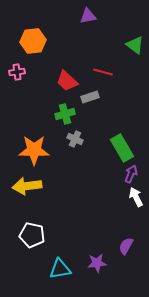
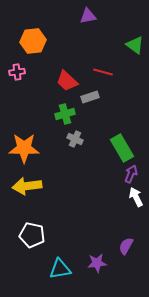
orange star: moved 10 px left, 2 px up
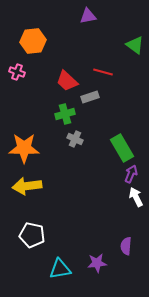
pink cross: rotated 28 degrees clockwise
purple semicircle: rotated 24 degrees counterclockwise
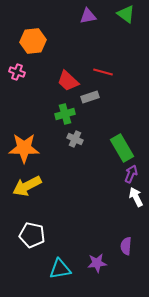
green triangle: moved 9 px left, 31 px up
red trapezoid: moved 1 px right
yellow arrow: rotated 20 degrees counterclockwise
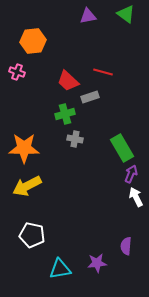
gray cross: rotated 14 degrees counterclockwise
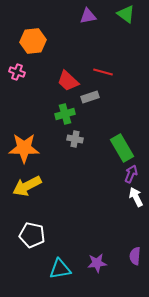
purple semicircle: moved 9 px right, 10 px down
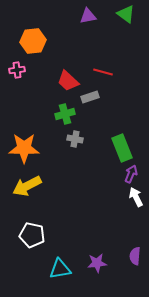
pink cross: moved 2 px up; rotated 28 degrees counterclockwise
green rectangle: rotated 8 degrees clockwise
